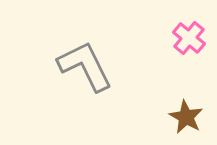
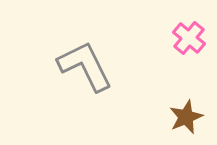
brown star: rotated 20 degrees clockwise
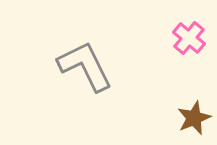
brown star: moved 8 px right, 1 px down
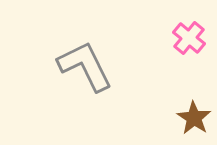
brown star: rotated 16 degrees counterclockwise
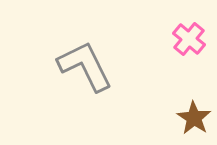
pink cross: moved 1 px down
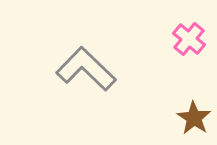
gray L-shape: moved 1 px right, 3 px down; rotated 20 degrees counterclockwise
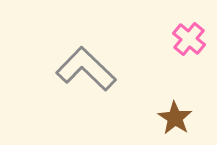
brown star: moved 19 px left
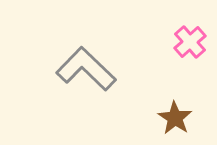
pink cross: moved 1 px right, 3 px down; rotated 8 degrees clockwise
